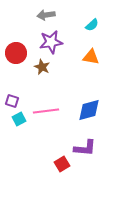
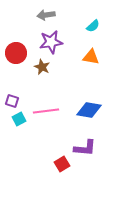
cyan semicircle: moved 1 px right, 1 px down
blue diamond: rotated 25 degrees clockwise
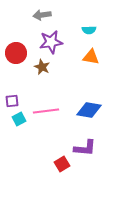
gray arrow: moved 4 px left
cyan semicircle: moved 4 px left, 4 px down; rotated 40 degrees clockwise
purple square: rotated 24 degrees counterclockwise
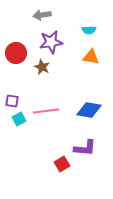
purple square: rotated 16 degrees clockwise
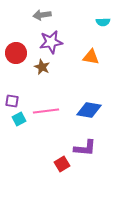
cyan semicircle: moved 14 px right, 8 px up
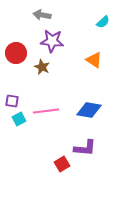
gray arrow: rotated 18 degrees clockwise
cyan semicircle: rotated 40 degrees counterclockwise
purple star: moved 1 px right, 1 px up; rotated 15 degrees clockwise
orange triangle: moved 3 px right, 3 px down; rotated 24 degrees clockwise
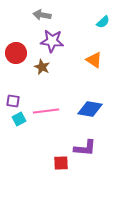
purple square: moved 1 px right
blue diamond: moved 1 px right, 1 px up
red square: moved 1 px left, 1 px up; rotated 28 degrees clockwise
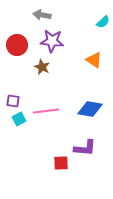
red circle: moved 1 px right, 8 px up
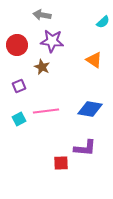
purple square: moved 6 px right, 15 px up; rotated 32 degrees counterclockwise
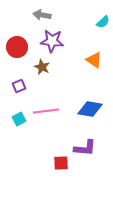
red circle: moved 2 px down
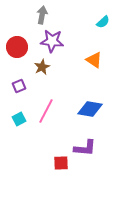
gray arrow: rotated 90 degrees clockwise
brown star: rotated 21 degrees clockwise
pink line: rotated 55 degrees counterclockwise
